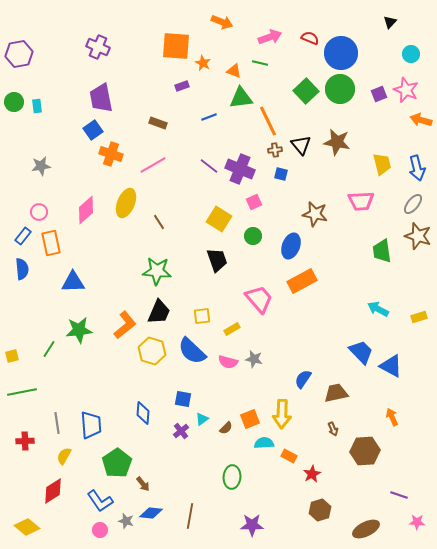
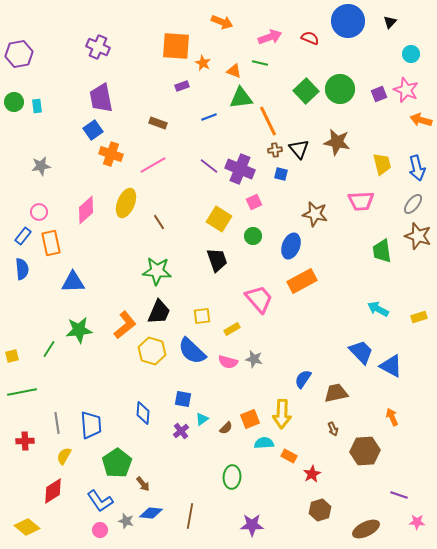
blue circle at (341, 53): moved 7 px right, 32 px up
black triangle at (301, 145): moved 2 px left, 4 px down
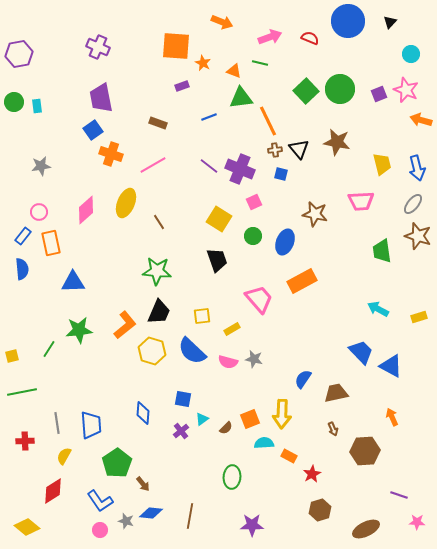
blue ellipse at (291, 246): moved 6 px left, 4 px up
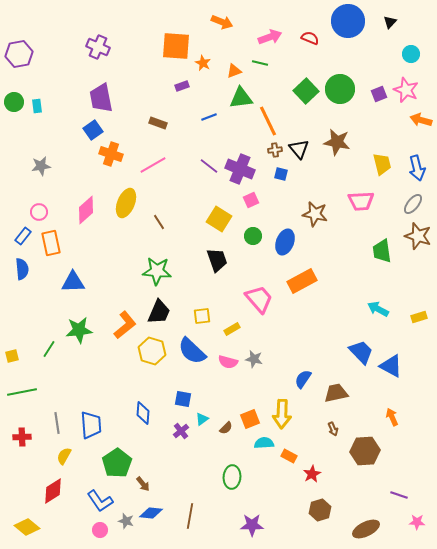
orange triangle at (234, 71): rotated 42 degrees counterclockwise
pink square at (254, 202): moved 3 px left, 2 px up
red cross at (25, 441): moved 3 px left, 4 px up
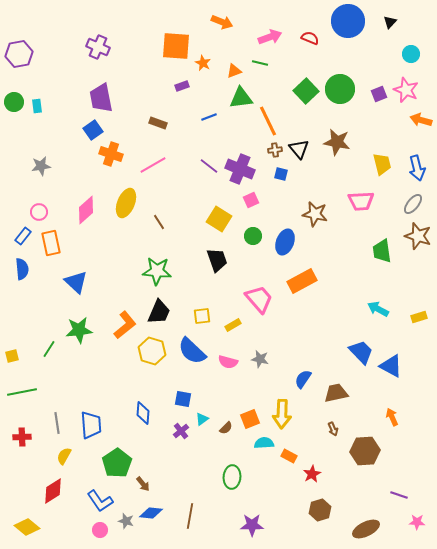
blue triangle at (73, 282): moved 3 px right; rotated 45 degrees clockwise
yellow rectangle at (232, 329): moved 1 px right, 4 px up
gray star at (254, 359): moved 6 px right
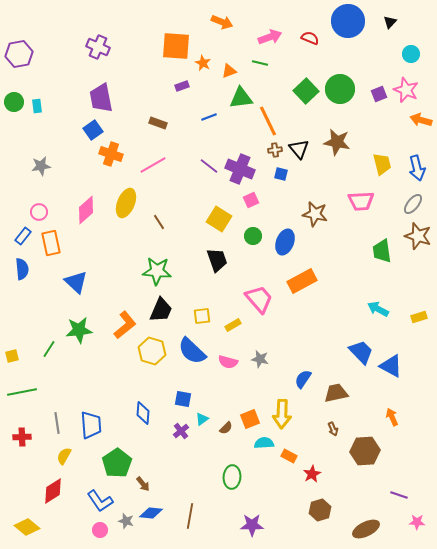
orange triangle at (234, 71): moved 5 px left
black trapezoid at (159, 312): moved 2 px right, 2 px up
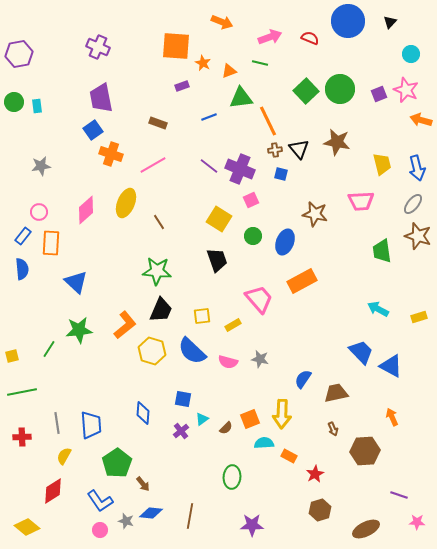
orange rectangle at (51, 243): rotated 15 degrees clockwise
red star at (312, 474): moved 3 px right
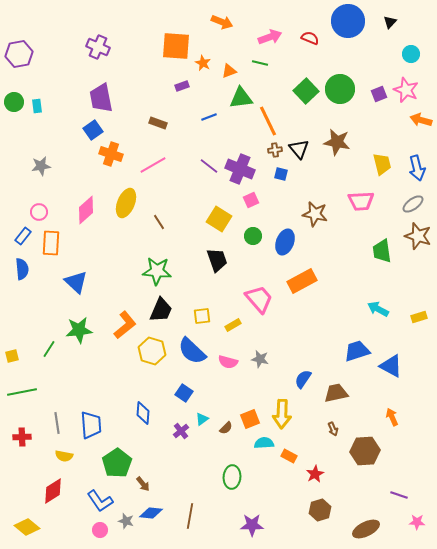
gray ellipse at (413, 204): rotated 15 degrees clockwise
blue trapezoid at (361, 352): moved 4 px left, 1 px up; rotated 64 degrees counterclockwise
blue square at (183, 399): moved 1 px right, 6 px up; rotated 24 degrees clockwise
yellow semicircle at (64, 456): rotated 108 degrees counterclockwise
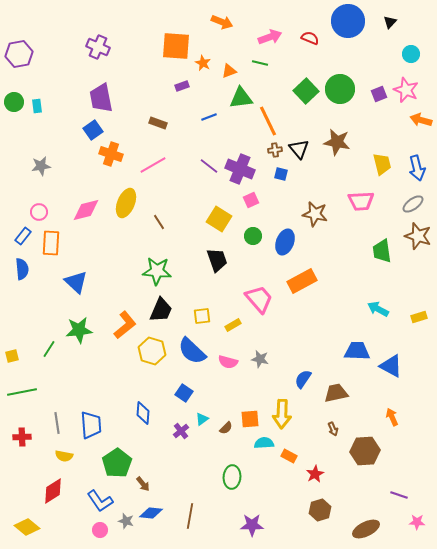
pink diamond at (86, 210): rotated 28 degrees clockwise
blue trapezoid at (357, 351): rotated 20 degrees clockwise
orange square at (250, 419): rotated 18 degrees clockwise
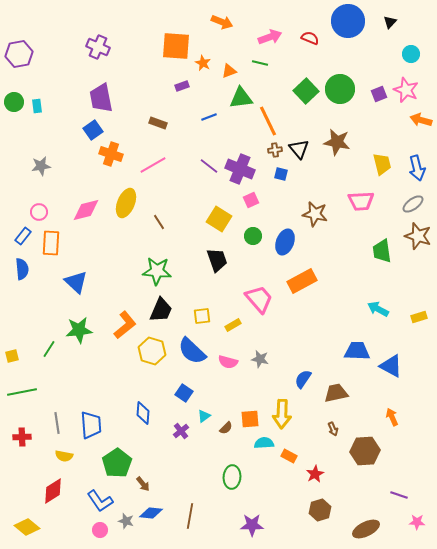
cyan triangle at (202, 419): moved 2 px right, 3 px up
